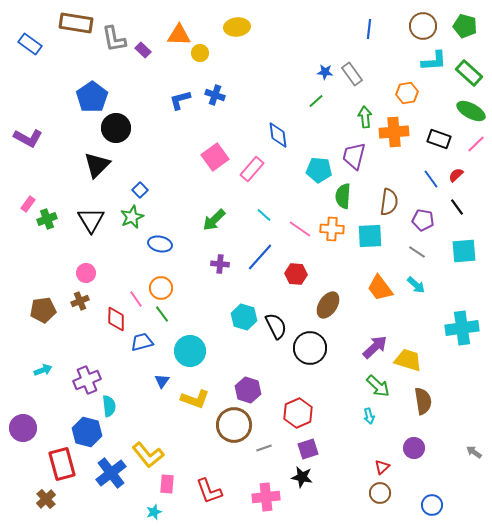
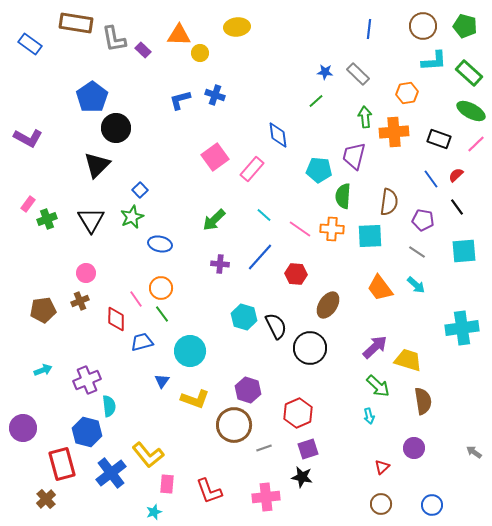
gray rectangle at (352, 74): moved 6 px right; rotated 10 degrees counterclockwise
brown circle at (380, 493): moved 1 px right, 11 px down
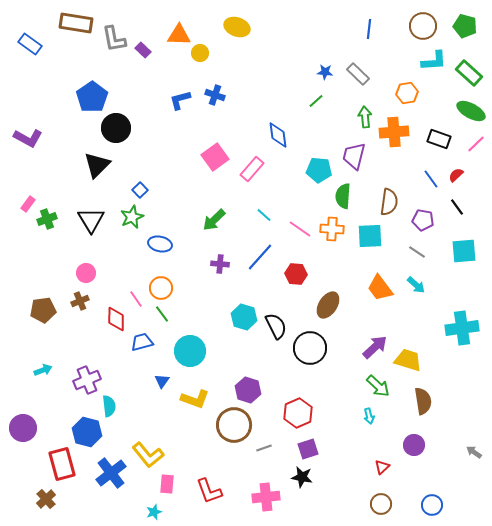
yellow ellipse at (237, 27): rotated 25 degrees clockwise
purple circle at (414, 448): moved 3 px up
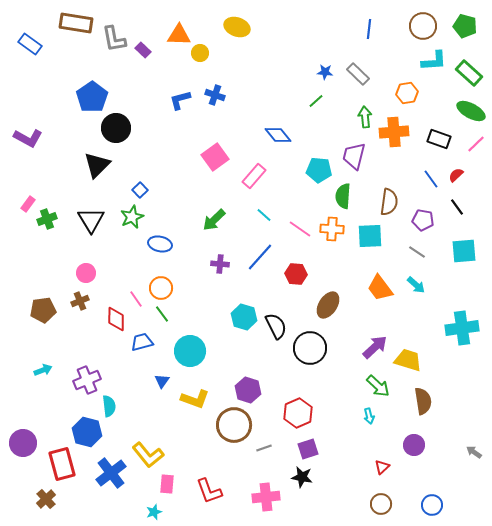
blue diamond at (278, 135): rotated 32 degrees counterclockwise
pink rectangle at (252, 169): moved 2 px right, 7 px down
purple circle at (23, 428): moved 15 px down
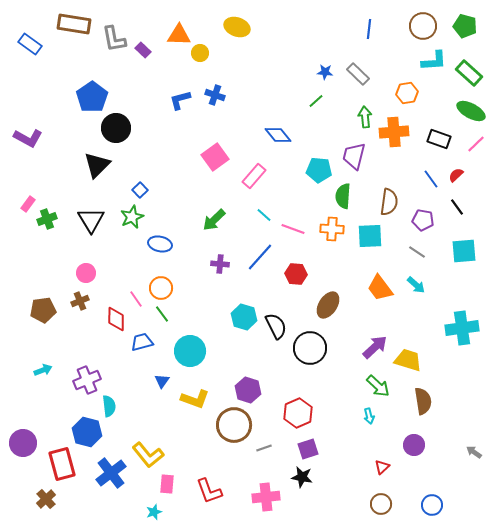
brown rectangle at (76, 23): moved 2 px left, 1 px down
pink line at (300, 229): moved 7 px left; rotated 15 degrees counterclockwise
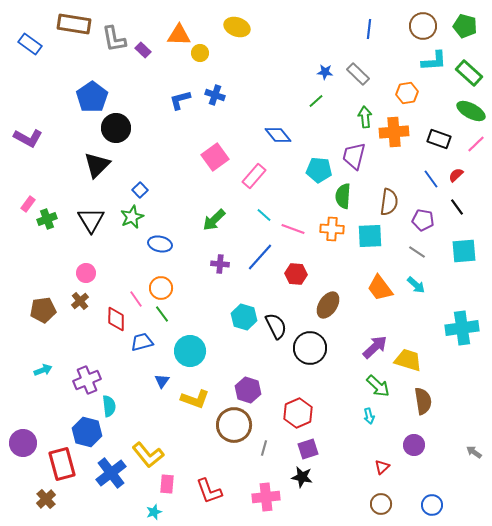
brown cross at (80, 301): rotated 18 degrees counterclockwise
gray line at (264, 448): rotated 56 degrees counterclockwise
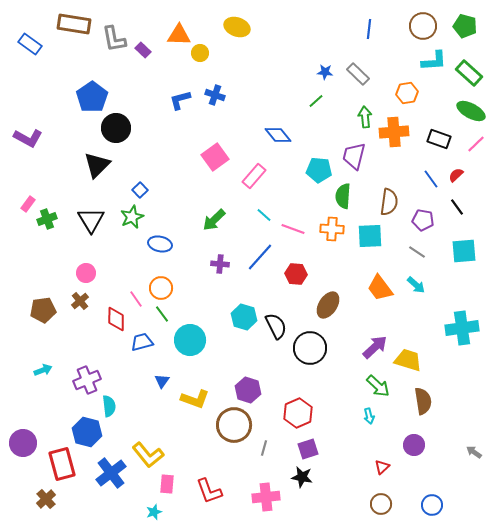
cyan circle at (190, 351): moved 11 px up
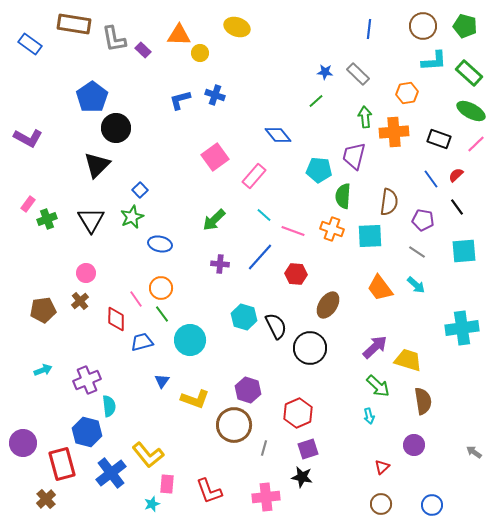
pink line at (293, 229): moved 2 px down
orange cross at (332, 229): rotated 15 degrees clockwise
cyan star at (154, 512): moved 2 px left, 8 px up
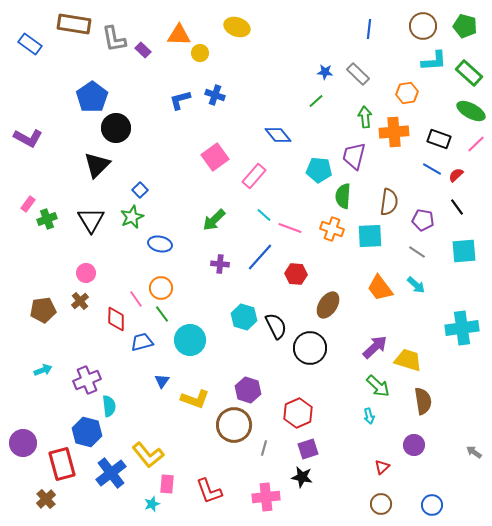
blue line at (431, 179): moved 1 px right, 10 px up; rotated 24 degrees counterclockwise
pink line at (293, 231): moved 3 px left, 3 px up
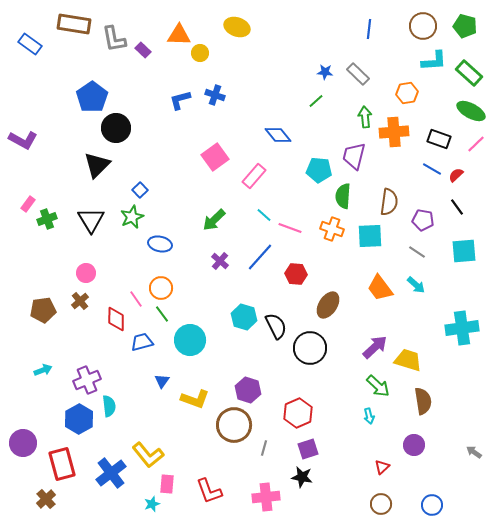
purple L-shape at (28, 138): moved 5 px left, 2 px down
purple cross at (220, 264): moved 3 px up; rotated 36 degrees clockwise
blue hexagon at (87, 432): moved 8 px left, 13 px up; rotated 16 degrees clockwise
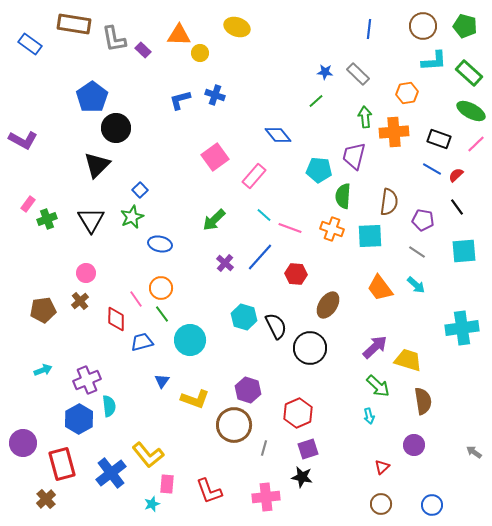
purple cross at (220, 261): moved 5 px right, 2 px down
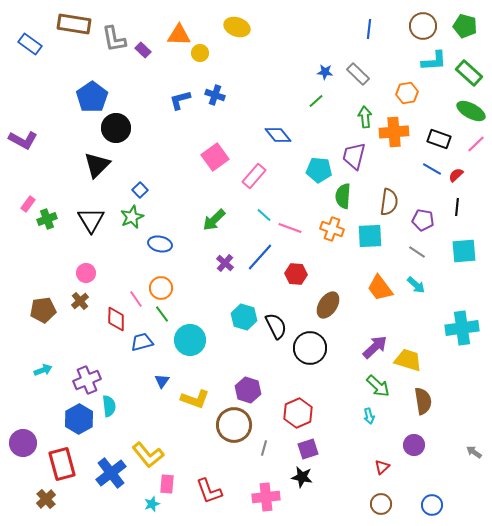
black line at (457, 207): rotated 42 degrees clockwise
